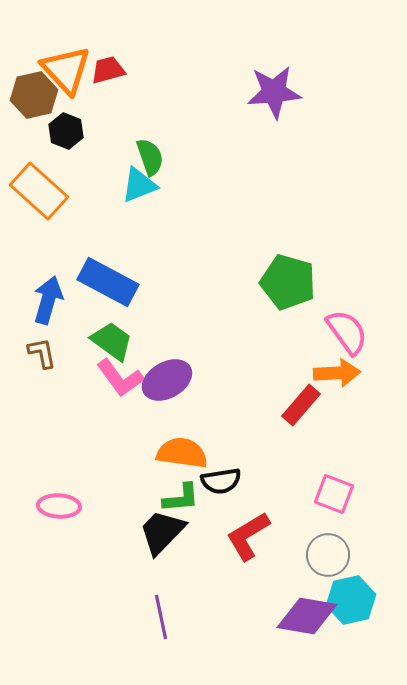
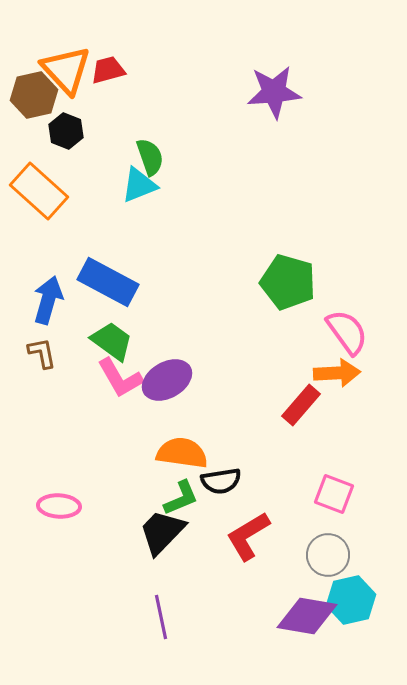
pink L-shape: rotated 6 degrees clockwise
green L-shape: rotated 18 degrees counterclockwise
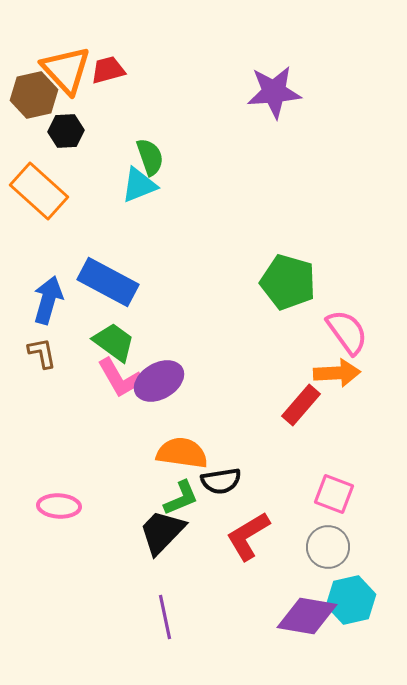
black hexagon: rotated 24 degrees counterclockwise
green trapezoid: moved 2 px right, 1 px down
purple ellipse: moved 8 px left, 1 px down
gray circle: moved 8 px up
purple line: moved 4 px right
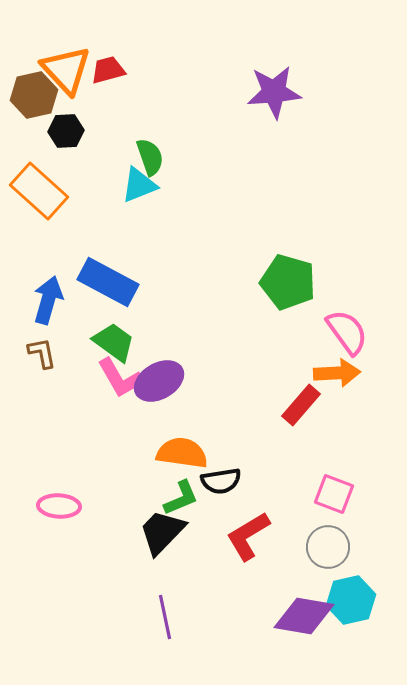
purple diamond: moved 3 px left
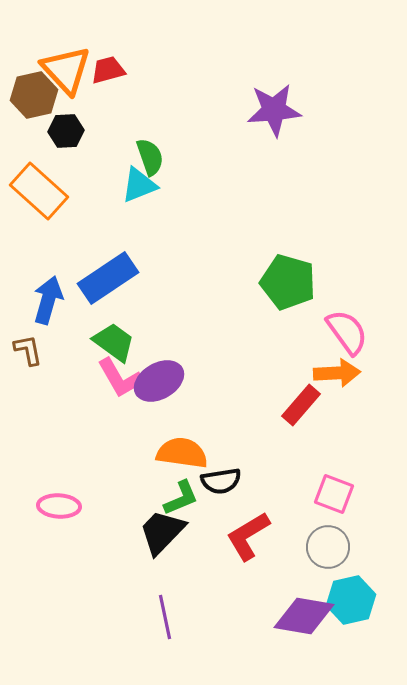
purple star: moved 18 px down
blue rectangle: moved 4 px up; rotated 62 degrees counterclockwise
brown L-shape: moved 14 px left, 3 px up
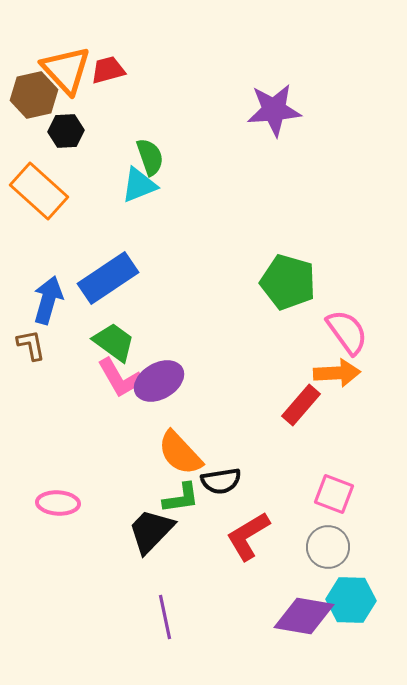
brown L-shape: moved 3 px right, 5 px up
orange semicircle: moved 2 px left; rotated 141 degrees counterclockwise
green L-shape: rotated 15 degrees clockwise
pink ellipse: moved 1 px left, 3 px up
black trapezoid: moved 11 px left, 1 px up
cyan hexagon: rotated 15 degrees clockwise
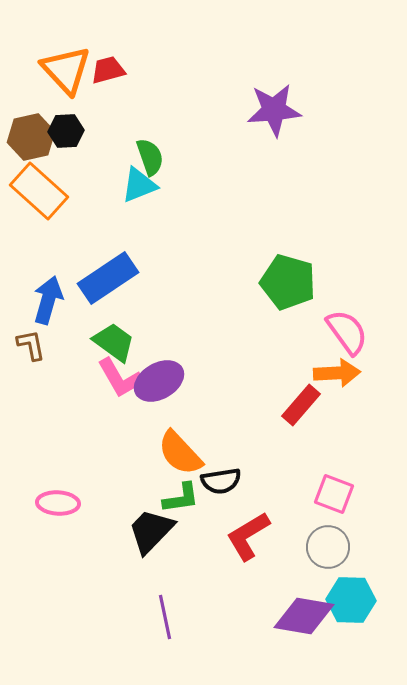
brown hexagon: moved 3 px left, 42 px down
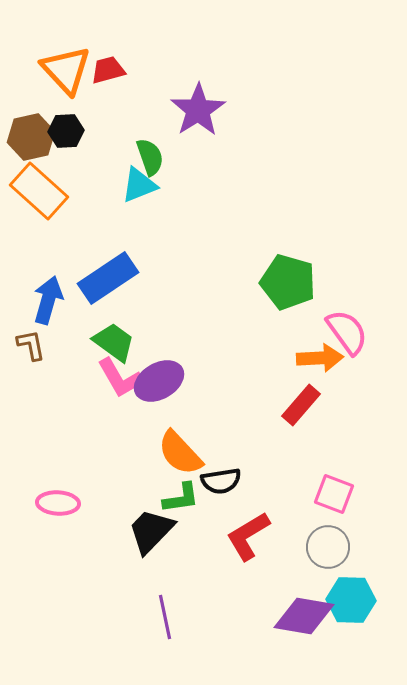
purple star: moved 76 px left; rotated 28 degrees counterclockwise
orange arrow: moved 17 px left, 15 px up
